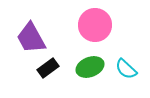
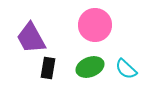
black rectangle: rotated 45 degrees counterclockwise
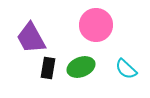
pink circle: moved 1 px right
green ellipse: moved 9 px left
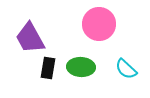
pink circle: moved 3 px right, 1 px up
purple trapezoid: moved 1 px left
green ellipse: rotated 24 degrees clockwise
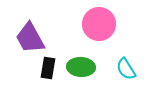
cyan semicircle: rotated 15 degrees clockwise
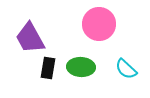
cyan semicircle: rotated 15 degrees counterclockwise
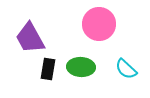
black rectangle: moved 1 px down
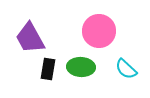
pink circle: moved 7 px down
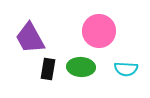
cyan semicircle: rotated 40 degrees counterclockwise
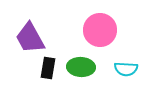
pink circle: moved 1 px right, 1 px up
black rectangle: moved 1 px up
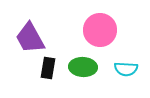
green ellipse: moved 2 px right
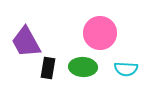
pink circle: moved 3 px down
purple trapezoid: moved 4 px left, 4 px down
